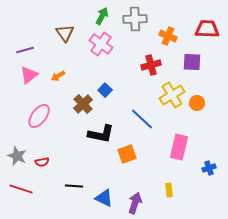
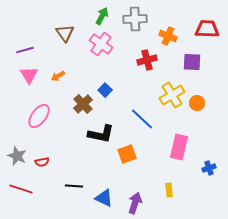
red cross: moved 4 px left, 5 px up
pink triangle: rotated 24 degrees counterclockwise
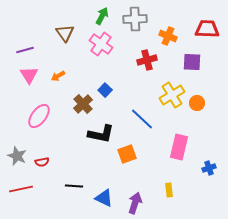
red line: rotated 30 degrees counterclockwise
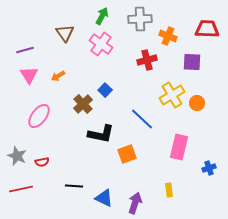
gray cross: moved 5 px right
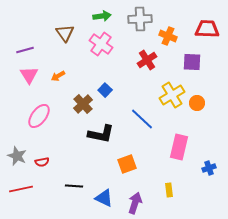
green arrow: rotated 54 degrees clockwise
red cross: rotated 18 degrees counterclockwise
orange square: moved 10 px down
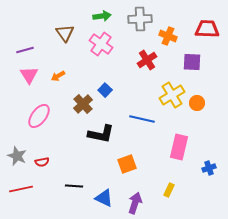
blue line: rotated 30 degrees counterclockwise
yellow rectangle: rotated 32 degrees clockwise
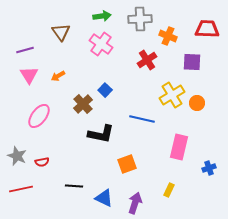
brown triangle: moved 4 px left, 1 px up
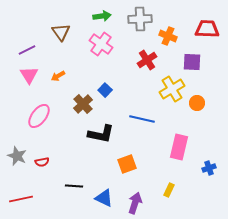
purple line: moved 2 px right; rotated 12 degrees counterclockwise
yellow cross: moved 6 px up
red line: moved 10 px down
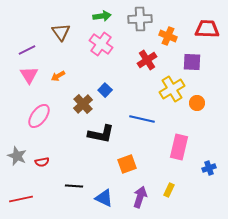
purple arrow: moved 5 px right, 6 px up
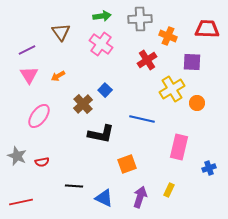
red line: moved 3 px down
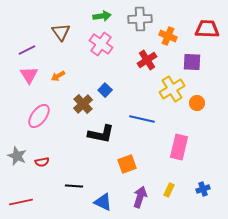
blue cross: moved 6 px left, 21 px down
blue triangle: moved 1 px left, 4 px down
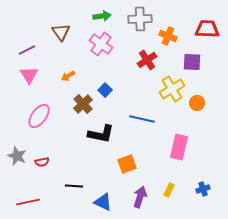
orange arrow: moved 10 px right
red line: moved 7 px right
